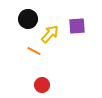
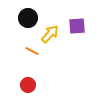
black circle: moved 1 px up
orange line: moved 2 px left
red circle: moved 14 px left
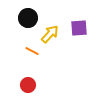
purple square: moved 2 px right, 2 px down
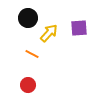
yellow arrow: moved 1 px left, 1 px up
orange line: moved 3 px down
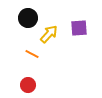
yellow arrow: moved 1 px down
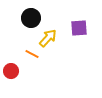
black circle: moved 3 px right
yellow arrow: moved 1 px left, 4 px down
red circle: moved 17 px left, 14 px up
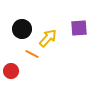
black circle: moved 9 px left, 11 px down
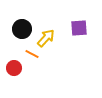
yellow arrow: moved 2 px left
red circle: moved 3 px right, 3 px up
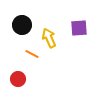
black circle: moved 4 px up
yellow arrow: moved 3 px right; rotated 66 degrees counterclockwise
red circle: moved 4 px right, 11 px down
